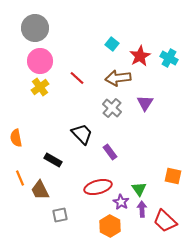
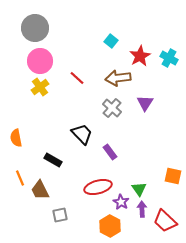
cyan square: moved 1 px left, 3 px up
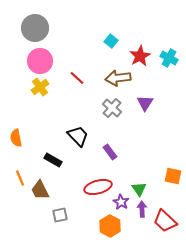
black trapezoid: moved 4 px left, 2 px down
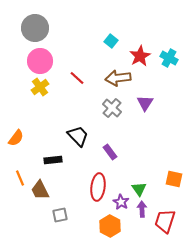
orange semicircle: rotated 132 degrees counterclockwise
black rectangle: rotated 36 degrees counterclockwise
orange square: moved 1 px right, 3 px down
red ellipse: rotated 68 degrees counterclockwise
red trapezoid: rotated 65 degrees clockwise
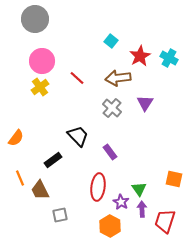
gray circle: moved 9 px up
pink circle: moved 2 px right
black rectangle: rotated 30 degrees counterclockwise
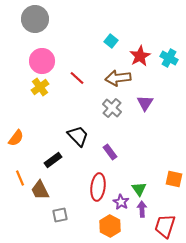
red trapezoid: moved 5 px down
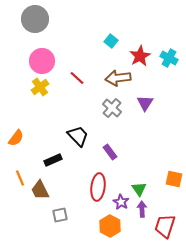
black rectangle: rotated 12 degrees clockwise
